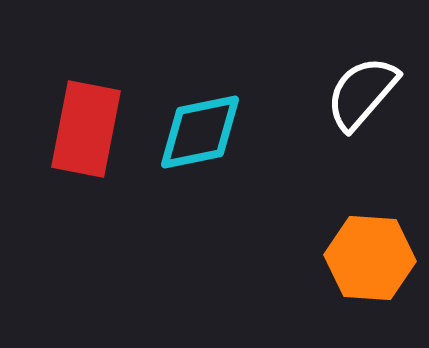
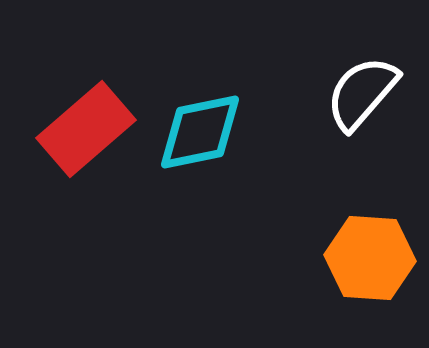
red rectangle: rotated 38 degrees clockwise
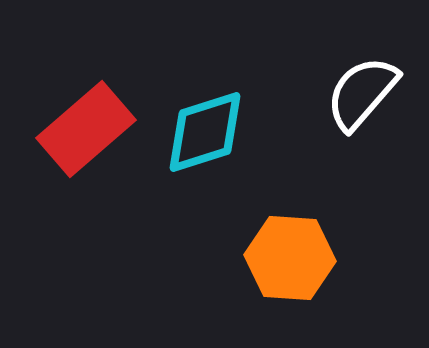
cyan diamond: moved 5 px right; rotated 6 degrees counterclockwise
orange hexagon: moved 80 px left
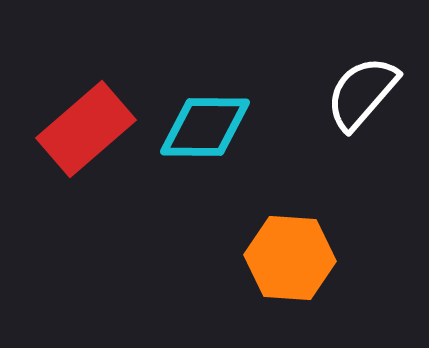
cyan diamond: moved 5 px up; rotated 18 degrees clockwise
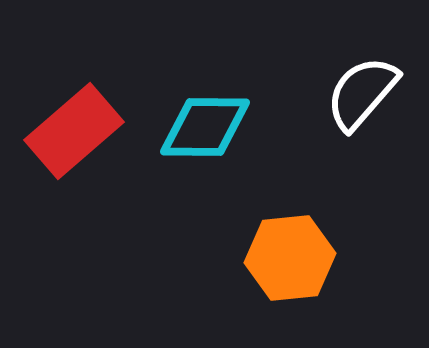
red rectangle: moved 12 px left, 2 px down
orange hexagon: rotated 10 degrees counterclockwise
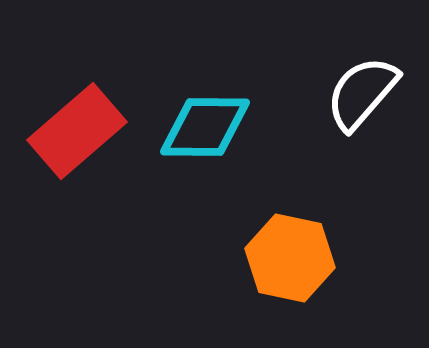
red rectangle: moved 3 px right
orange hexagon: rotated 18 degrees clockwise
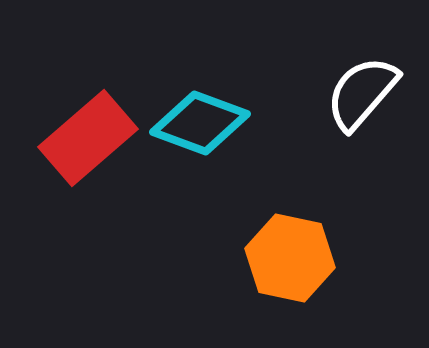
cyan diamond: moved 5 px left, 4 px up; rotated 20 degrees clockwise
red rectangle: moved 11 px right, 7 px down
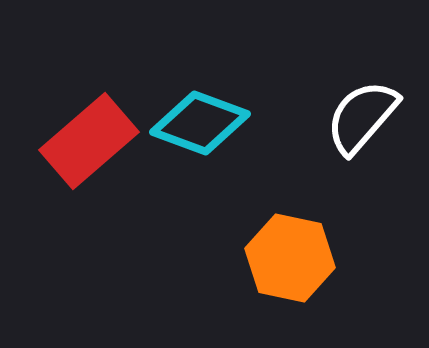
white semicircle: moved 24 px down
red rectangle: moved 1 px right, 3 px down
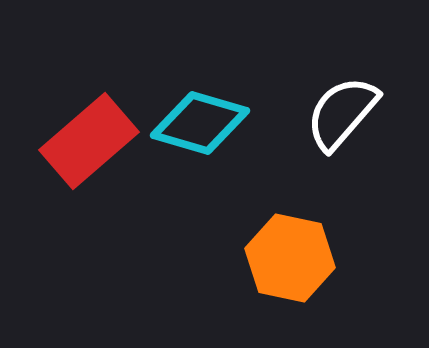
white semicircle: moved 20 px left, 4 px up
cyan diamond: rotated 4 degrees counterclockwise
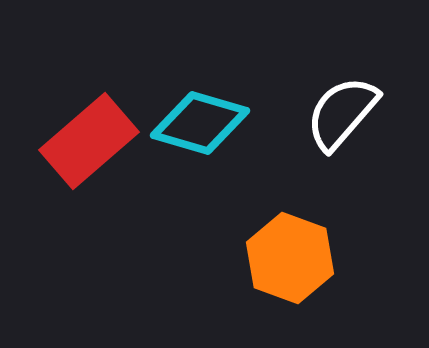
orange hexagon: rotated 8 degrees clockwise
